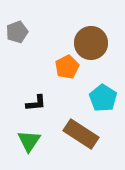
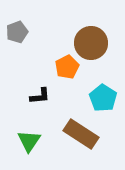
black L-shape: moved 4 px right, 7 px up
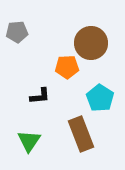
gray pentagon: rotated 15 degrees clockwise
orange pentagon: rotated 25 degrees clockwise
cyan pentagon: moved 3 px left
brown rectangle: rotated 36 degrees clockwise
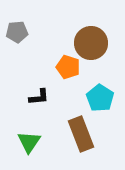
orange pentagon: moved 1 px right; rotated 20 degrees clockwise
black L-shape: moved 1 px left, 1 px down
green triangle: moved 1 px down
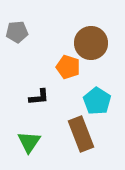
cyan pentagon: moved 3 px left, 3 px down
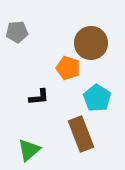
orange pentagon: moved 1 px down
cyan pentagon: moved 3 px up
green triangle: moved 8 px down; rotated 15 degrees clockwise
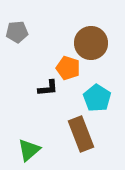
black L-shape: moved 9 px right, 9 px up
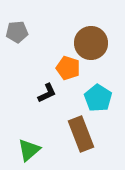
black L-shape: moved 1 px left, 5 px down; rotated 20 degrees counterclockwise
cyan pentagon: moved 1 px right
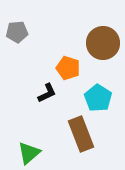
brown circle: moved 12 px right
green triangle: moved 3 px down
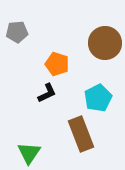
brown circle: moved 2 px right
orange pentagon: moved 11 px left, 4 px up
cyan pentagon: rotated 12 degrees clockwise
green triangle: rotated 15 degrees counterclockwise
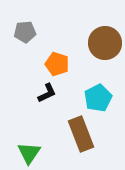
gray pentagon: moved 8 px right
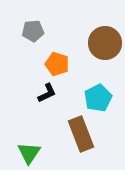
gray pentagon: moved 8 px right, 1 px up
